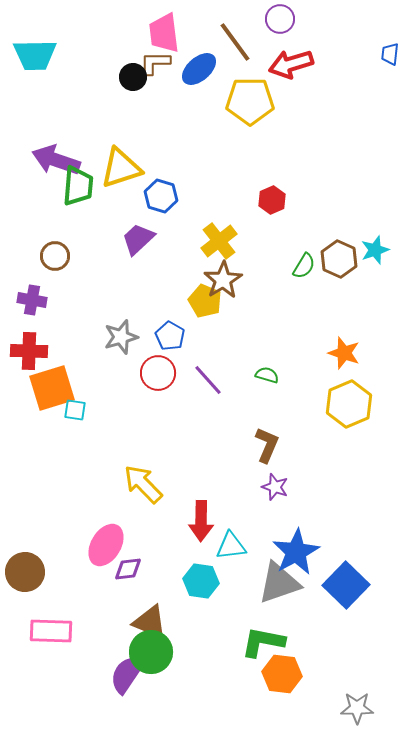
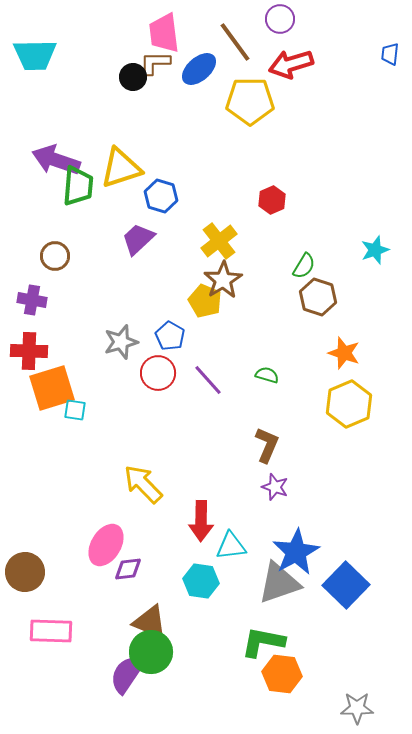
brown hexagon at (339, 259): moved 21 px left, 38 px down; rotated 6 degrees counterclockwise
gray star at (121, 337): moved 5 px down
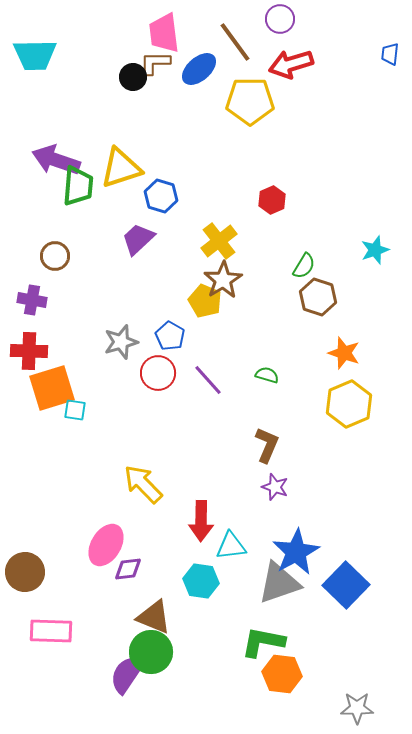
brown triangle at (150, 622): moved 4 px right, 5 px up
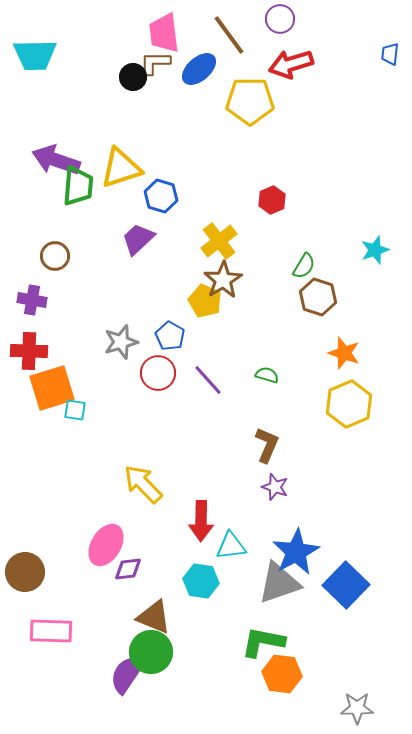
brown line at (235, 42): moved 6 px left, 7 px up
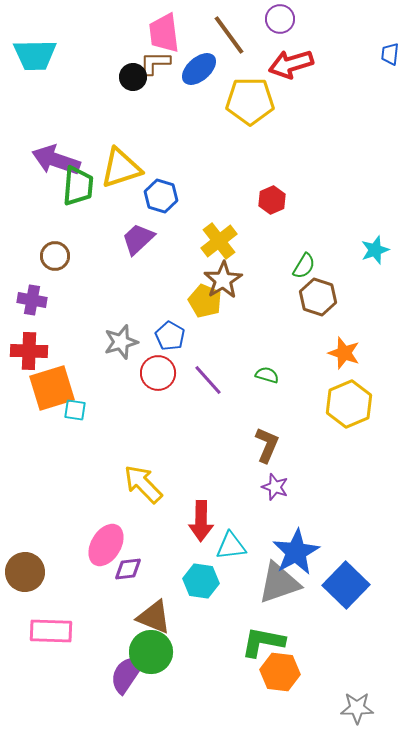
orange hexagon at (282, 674): moved 2 px left, 2 px up
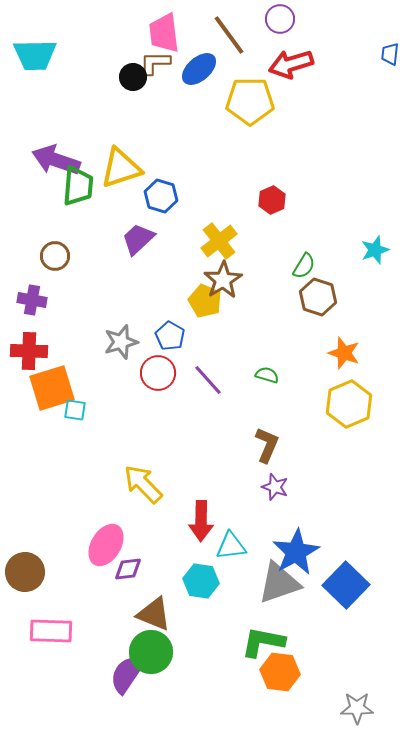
brown triangle at (154, 617): moved 3 px up
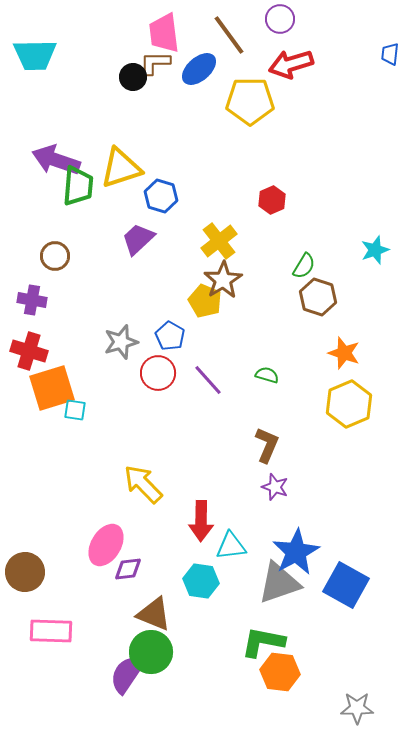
red cross at (29, 351): rotated 15 degrees clockwise
blue square at (346, 585): rotated 15 degrees counterclockwise
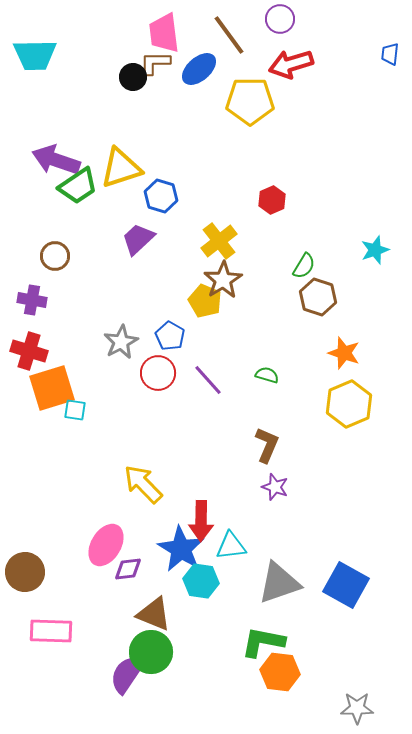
green trapezoid at (78, 186): rotated 51 degrees clockwise
gray star at (121, 342): rotated 12 degrees counterclockwise
blue star at (296, 552): moved 115 px left, 3 px up; rotated 12 degrees counterclockwise
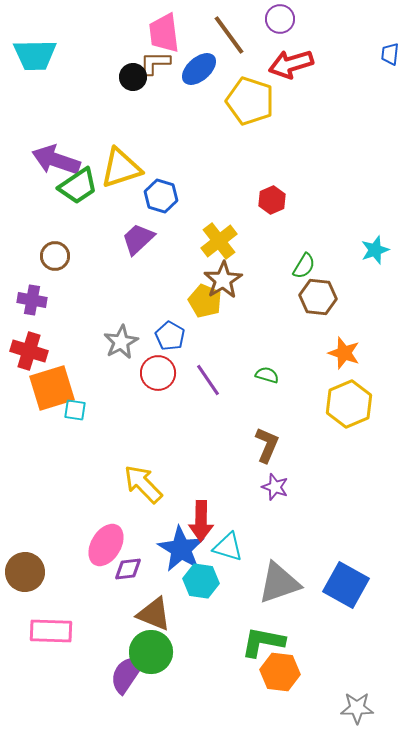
yellow pentagon at (250, 101): rotated 18 degrees clockwise
brown hexagon at (318, 297): rotated 12 degrees counterclockwise
purple line at (208, 380): rotated 8 degrees clockwise
cyan triangle at (231, 546): moved 3 px left, 1 px down; rotated 24 degrees clockwise
